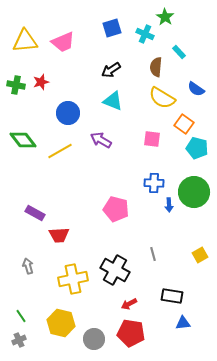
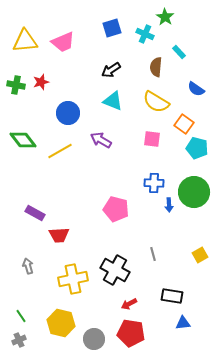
yellow semicircle: moved 6 px left, 4 px down
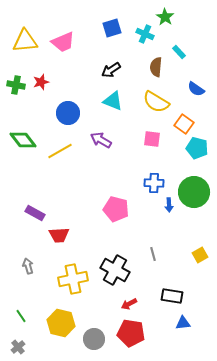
gray cross: moved 1 px left, 7 px down; rotated 16 degrees counterclockwise
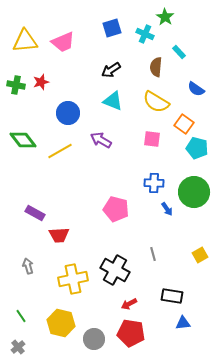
blue arrow: moved 2 px left, 4 px down; rotated 32 degrees counterclockwise
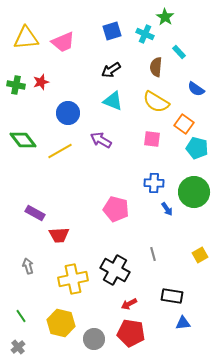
blue square: moved 3 px down
yellow triangle: moved 1 px right, 3 px up
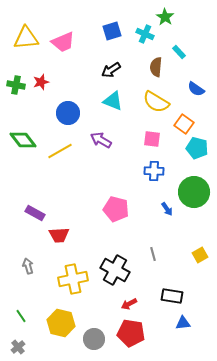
blue cross: moved 12 px up
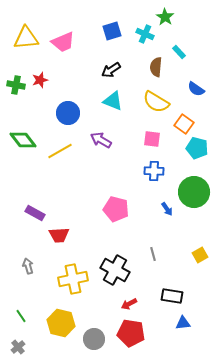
red star: moved 1 px left, 2 px up
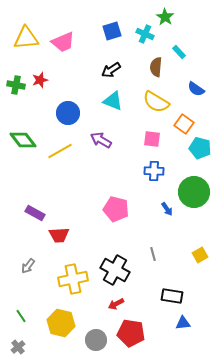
cyan pentagon: moved 3 px right
gray arrow: rotated 126 degrees counterclockwise
red arrow: moved 13 px left
gray circle: moved 2 px right, 1 px down
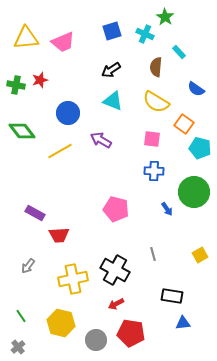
green diamond: moved 1 px left, 9 px up
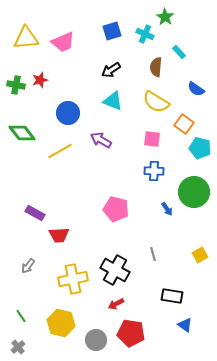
green diamond: moved 2 px down
blue triangle: moved 2 px right, 2 px down; rotated 42 degrees clockwise
